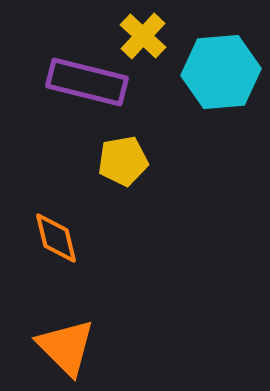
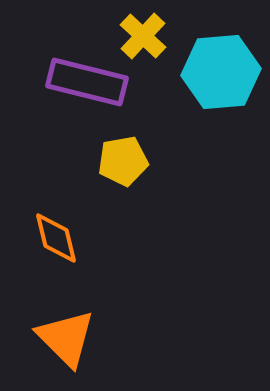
orange triangle: moved 9 px up
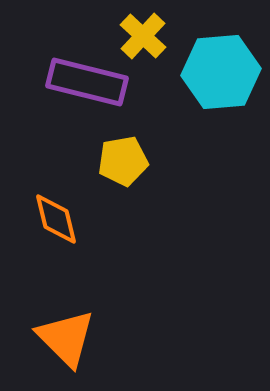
orange diamond: moved 19 px up
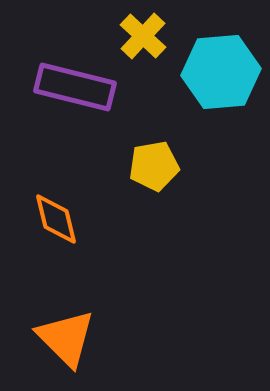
purple rectangle: moved 12 px left, 5 px down
yellow pentagon: moved 31 px right, 5 px down
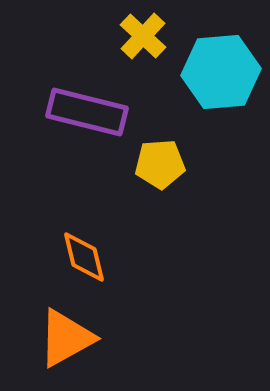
purple rectangle: moved 12 px right, 25 px down
yellow pentagon: moved 6 px right, 2 px up; rotated 6 degrees clockwise
orange diamond: moved 28 px right, 38 px down
orange triangle: rotated 46 degrees clockwise
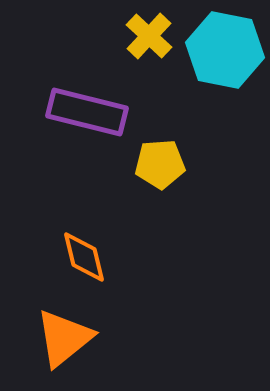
yellow cross: moved 6 px right
cyan hexagon: moved 4 px right, 22 px up; rotated 16 degrees clockwise
orange triangle: moved 2 px left; rotated 10 degrees counterclockwise
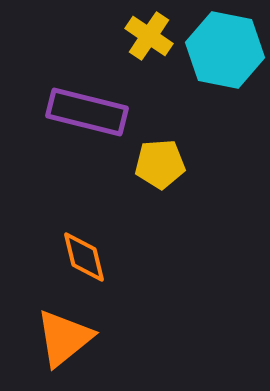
yellow cross: rotated 9 degrees counterclockwise
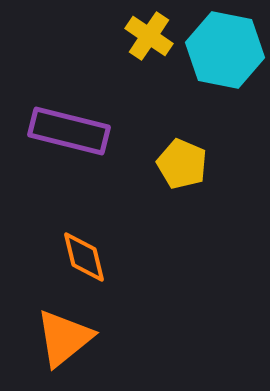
purple rectangle: moved 18 px left, 19 px down
yellow pentagon: moved 22 px right; rotated 27 degrees clockwise
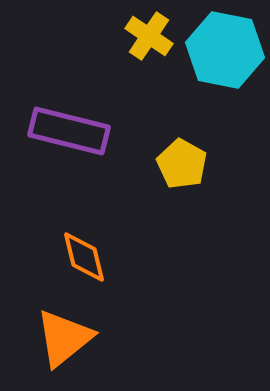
yellow pentagon: rotated 6 degrees clockwise
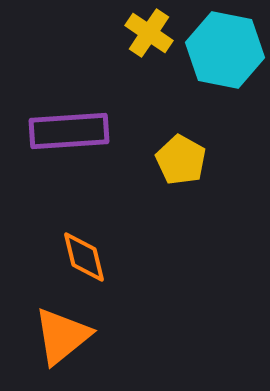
yellow cross: moved 3 px up
purple rectangle: rotated 18 degrees counterclockwise
yellow pentagon: moved 1 px left, 4 px up
orange triangle: moved 2 px left, 2 px up
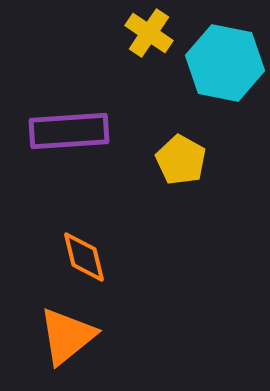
cyan hexagon: moved 13 px down
orange triangle: moved 5 px right
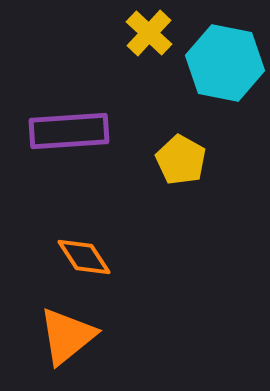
yellow cross: rotated 9 degrees clockwise
orange diamond: rotated 20 degrees counterclockwise
